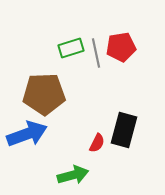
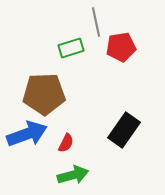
gray line: moved 31 px up
black rectangle: rotated 20 degrees clockwise
red semicircle: moved 31 px left
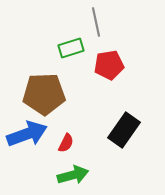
red pentagon: moved 12 px left, 18 px down
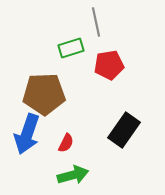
blue arrow: rotated 129 degrees clockwise
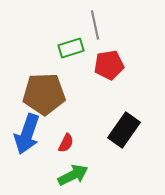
gray line: moved 1 px left, 3 px down
green arrow: rotated 12 degrees counterclockwise
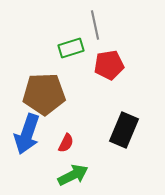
black rectangle: rotated 12 degrees counterclockwise
